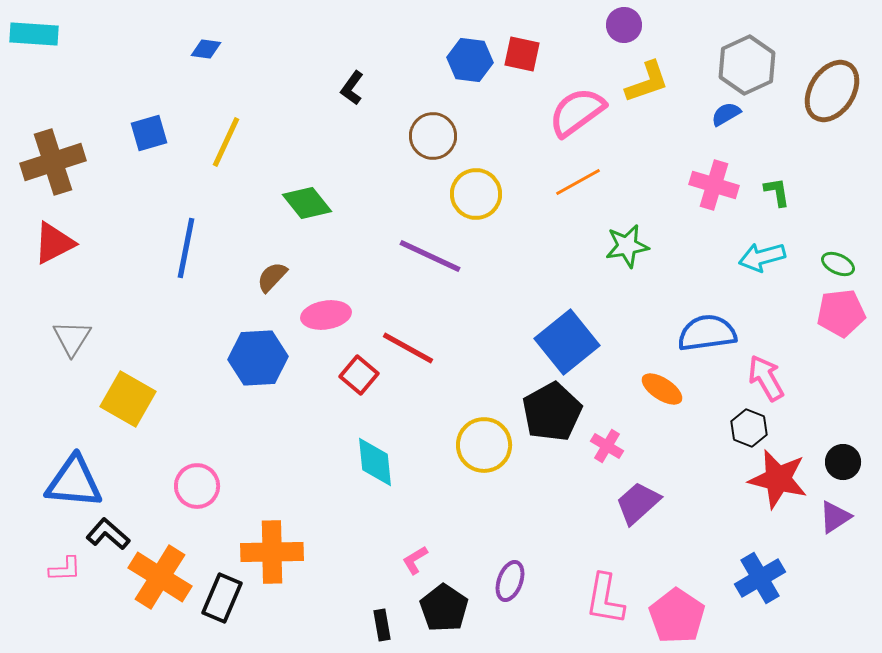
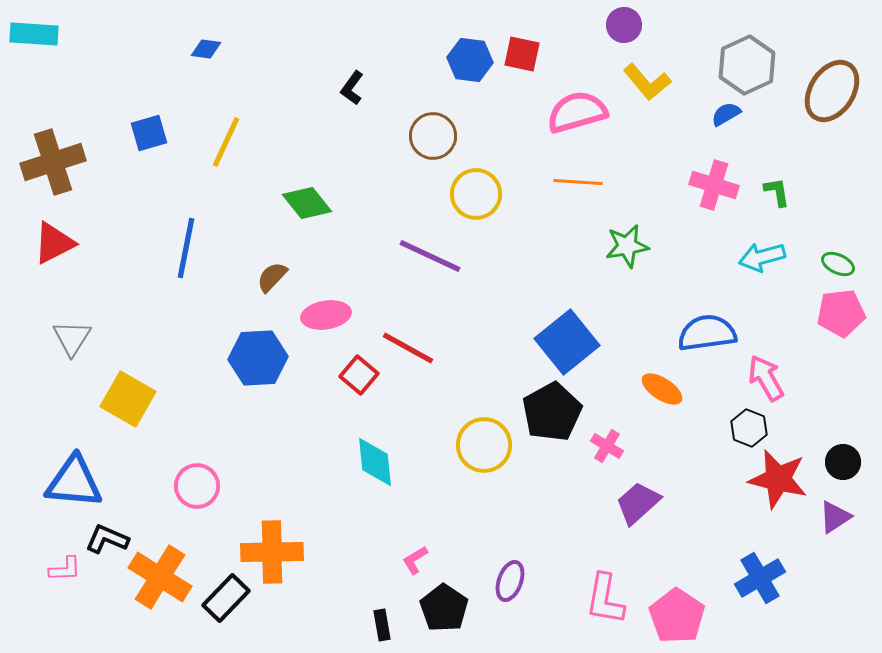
yellow L-shape at (647, 82): rotated 69 degrees clockwise
pink semicircle at (577, 112): rotated 20 degrees clockwise
orange line at (578, 182): rotated 33 degrees clockwise
black L-shape at (108, 534): moved 1 px left, 5 px down; rotated 18 degrees counterclockwise
black rectangle at (222, 598): moved 4 px right; rotated 21 degrees clockwise
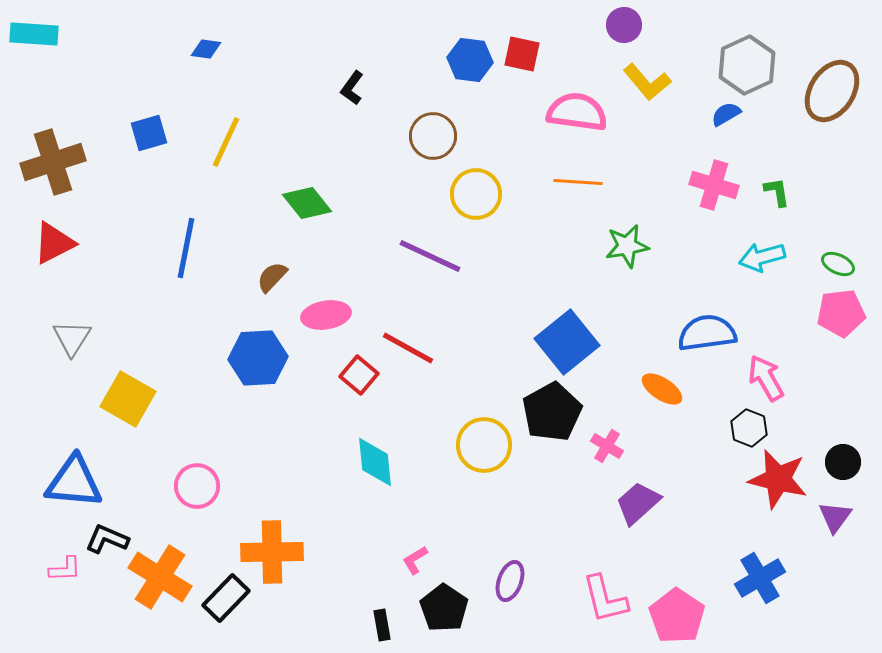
pink semicircle at (577, 112): rotated 24 degrees clockwise
purple triangle at (835, 517): rotated 21 degrees counterclockwise
pink L-shape at (605, 599): rotated 24 degrees counterclockwise
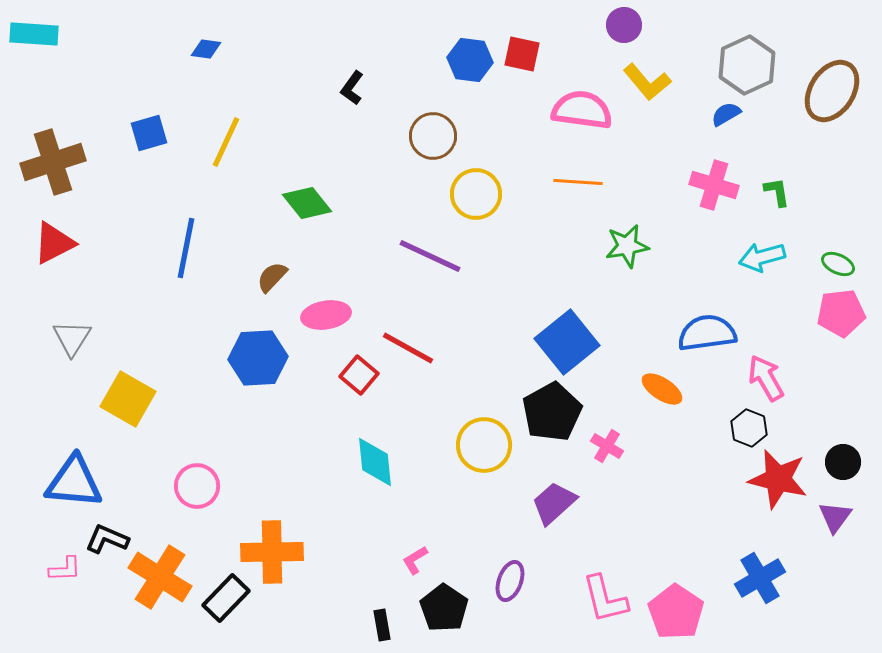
pink semicircle at (577, 112): moved 5 px right, 2 px up
purple trapezoid at (638, 503): moved 84 px left
pink pentagon at (677, 616): moved 1 px left, 4 px up
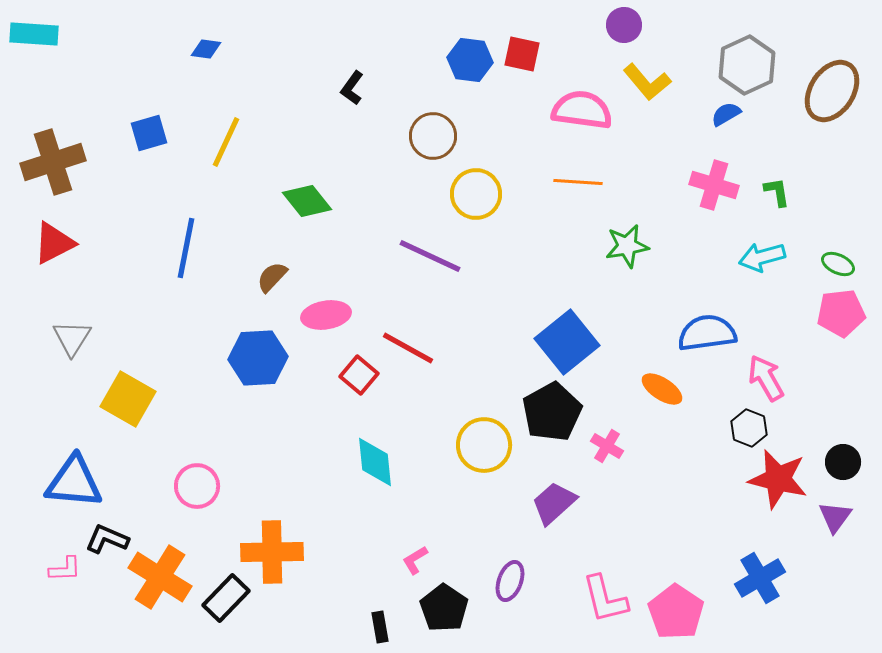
green diamond at (307, 203): moved 2 px up
black rectangle at (382, 625): moved 2 px left, 2 px down
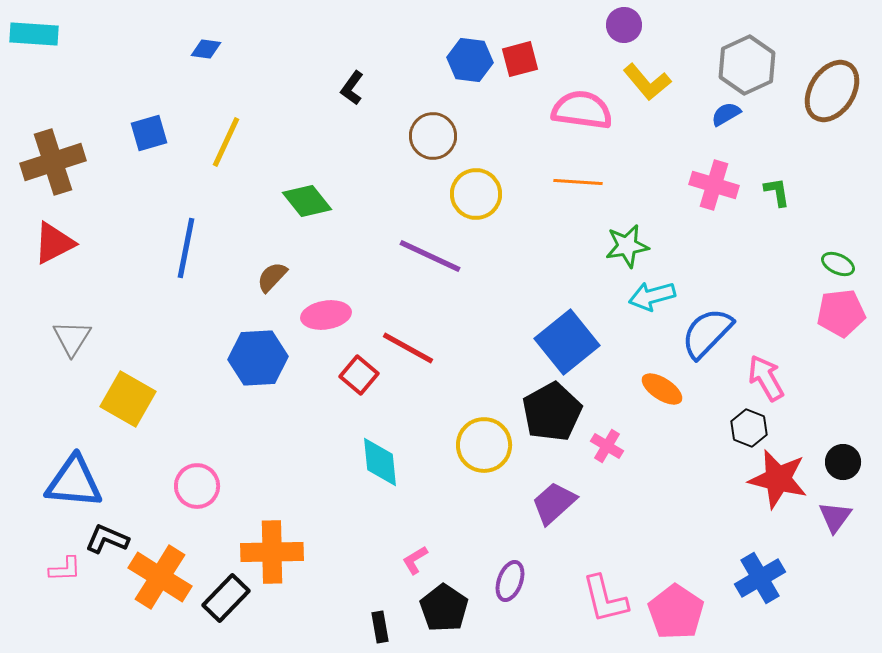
red square at (522, 54): moved 2 px left, 5 px down; rotated 27 degrees counterclockwise
cyan arrow at (762, 257): moved 110 px left, 39 px down
blue semicircle at (707, 333): rotated 38 degrees counterclockwise
cyan diamond at (375, 462): moved 5 px right
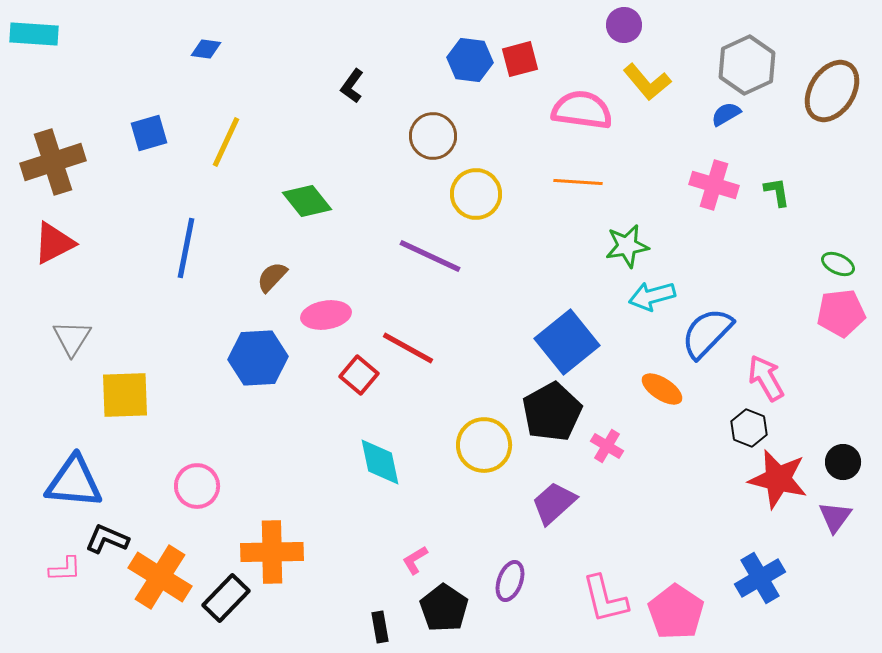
black L-shape at (352, 88): moved 2 px up
yellow square at (128, 399): moved 3 px left, 4 px up; rotated 32 degrees counterclockwise
cyan diamond at (380, 462): rotated 6 degrees counterclockwise
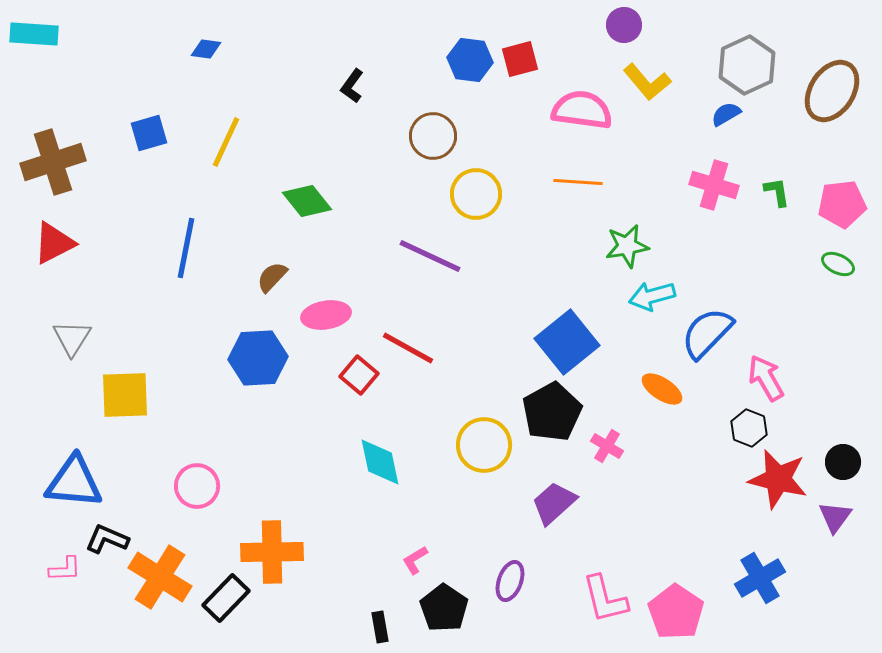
pink pentagon at (841, 313): moved 1 px right, 109 px up
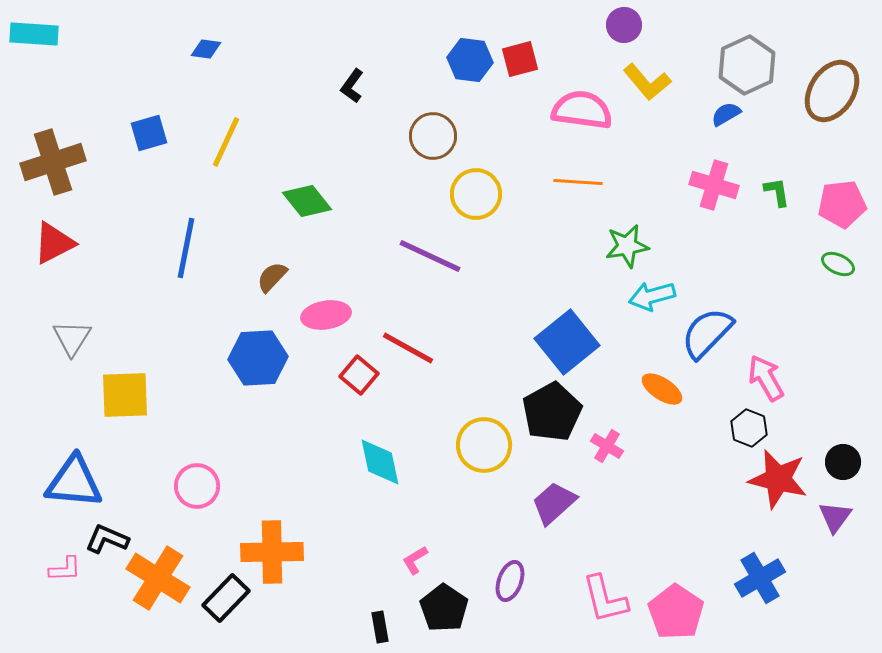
orange cross at (160, 577): moved 2 px left, 1 px down
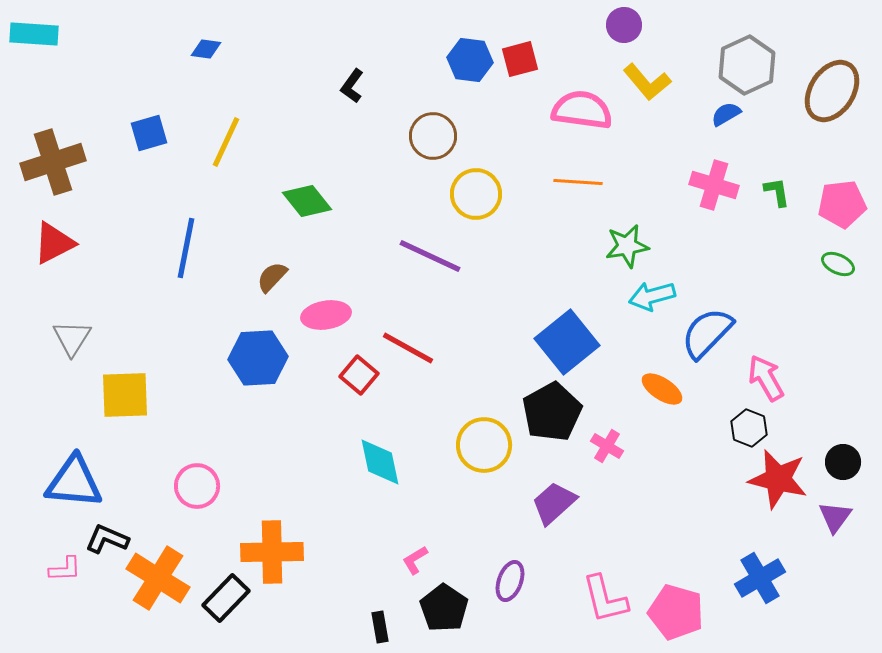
pink pentagon at (676, 612): rotated 18 degrees counterclockwise
